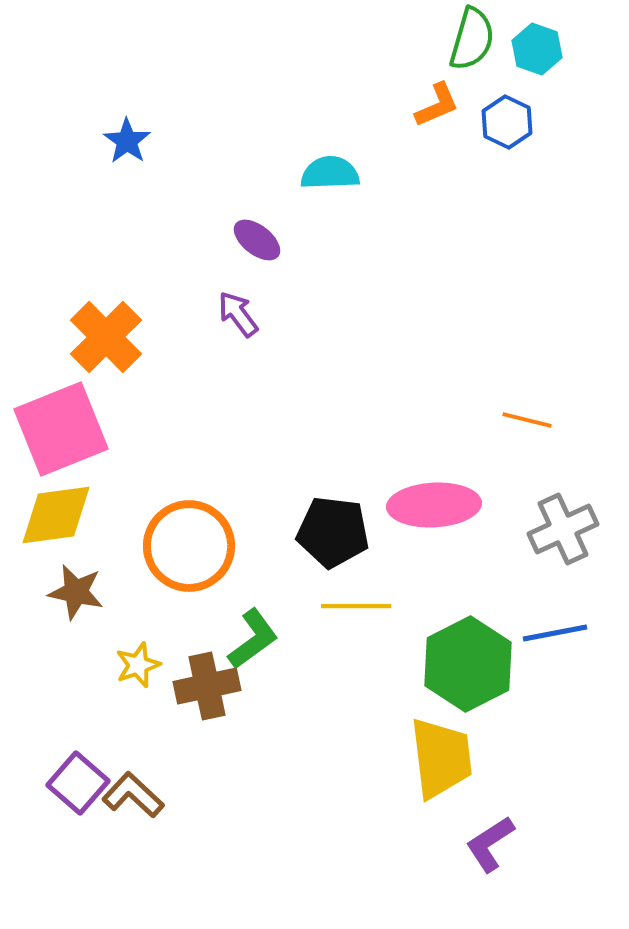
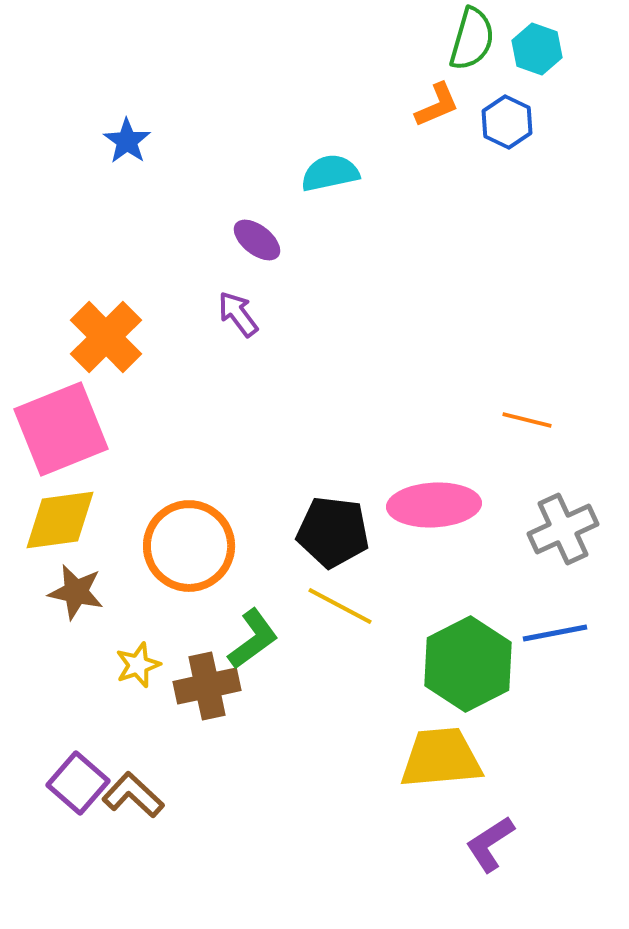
cyan semicircle: rotated 10 degrees counterclockwise
yellow diamond: moved 4 px right, 5 px down
yellow line: moved 16 px left; rotated 28 degrees clockwise
yellow trapezoid: rotated 88 degrees counterclockwise
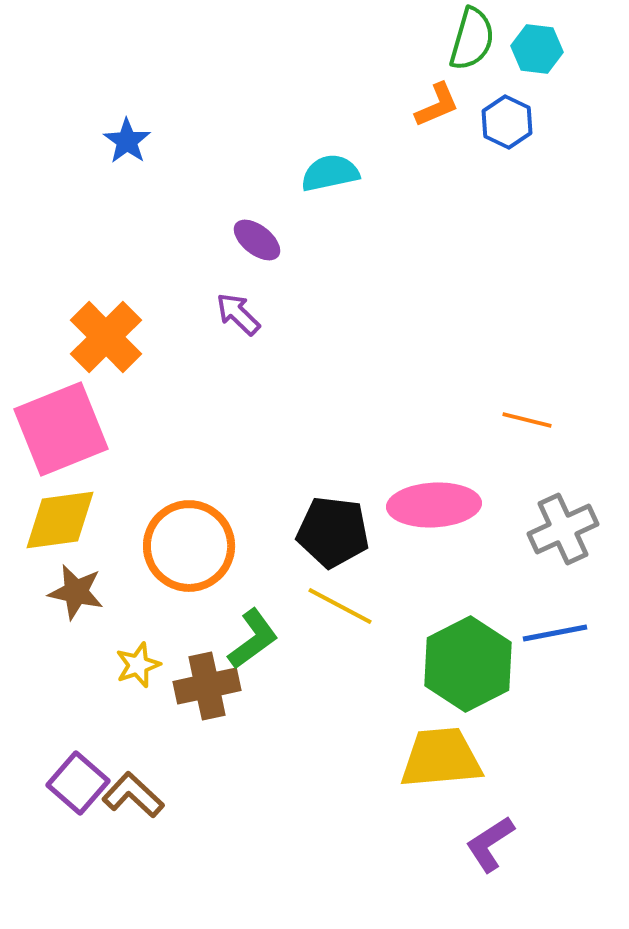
cyan hexagon: rotated 12 degrees counterclockwise
purple arrow: rotated 9 degrees counterclockwise
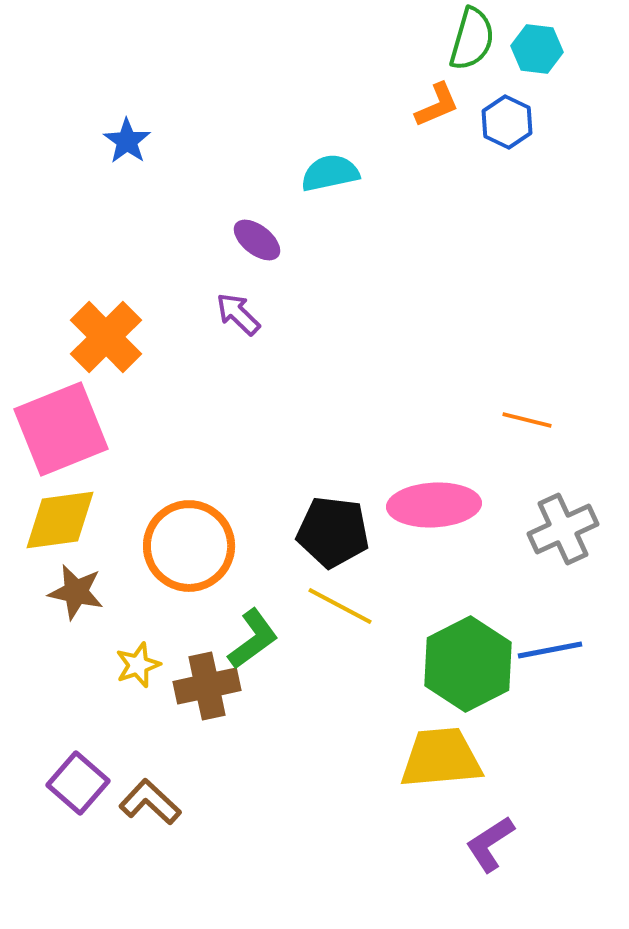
blue line: moved 5 px left, 17 px down
brown L-shape: moved 17 px right, 7 px down
